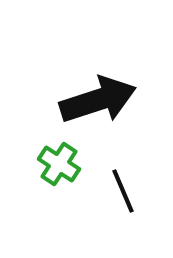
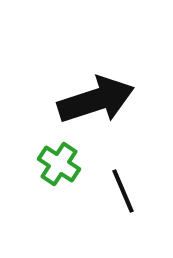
black arrow: moved 2 px left
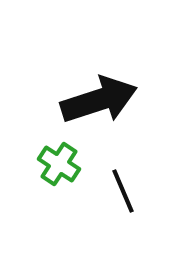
black arrow: moved 3 px right
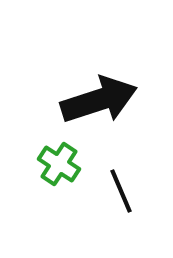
black line: moved 2 px left
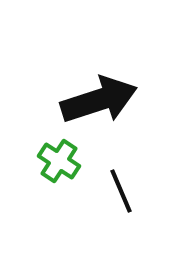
green cross: moved 3 px up
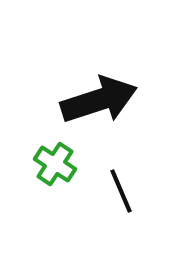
green cross: moved 4 px left, 3 px down
